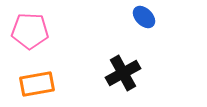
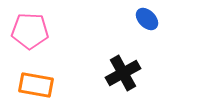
blue ellipse: moved 3 px right, 2 px down
orange rectangle: moved 1 px left, 1 px down; rotated 20 degrees clockwise
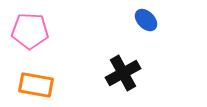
blue ellipse: moved 1 px left, 1 px down
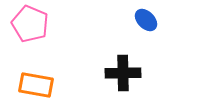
pink pentagon: moved 7 px up; rotated 21 degrees clockwise
black cross: rotated 28 degrees clockwise
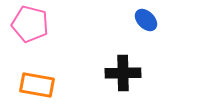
pink pentagon: rotated 9 degrees counterclockwise
orange rectangle: moved 1 px right
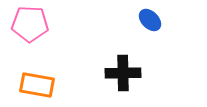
blue ellipse: moved 4 px right
pink pentagon: rotated 12 degrees counterclockwise
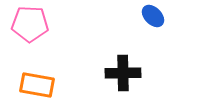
blue ellipse: moved 3 px right, 4 px up
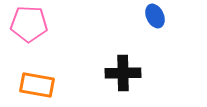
blue ellipse: moved 2 px right; rotated 20 degrees clockwise
pink pentagon: moved 1 px left
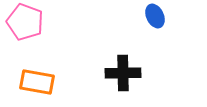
pink pentagon: moved 4 px left, 2 px up; rotated 18 degrees clockwise
orange rectangle: moved 3 px up
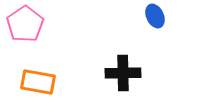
pink pentagon: moved 2 px down; rotated 18 degrees clockwise
orange rectangle: moved 1 px right
